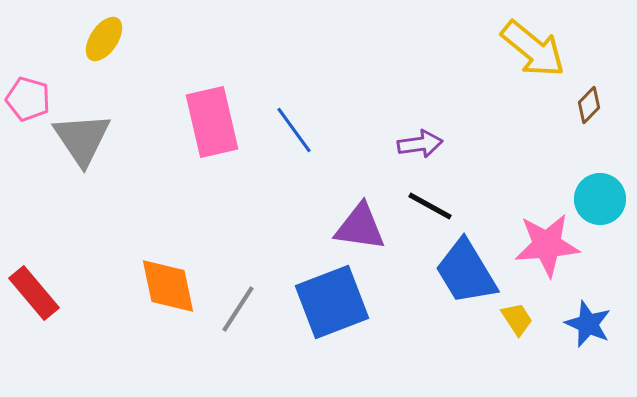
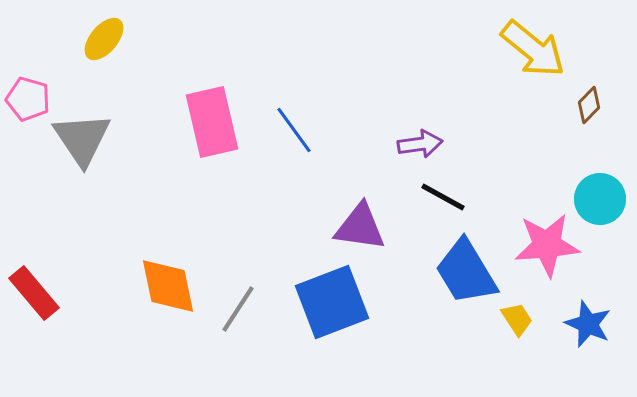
yellow ellipse: rotated 6 degrees clockwise
black line: moved 13 px right, 9 px up
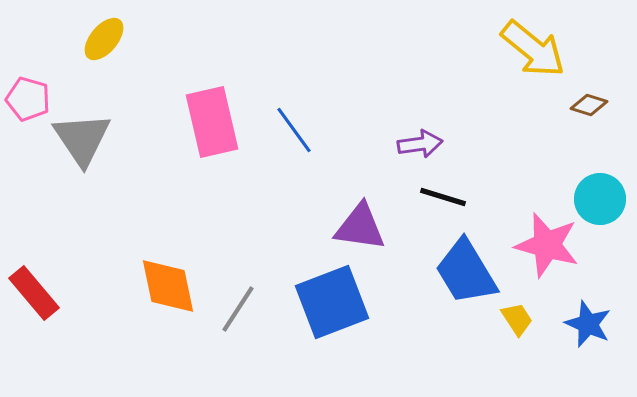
brown diamond: rotated 63 degrees clockwise
black line: rotated 12 degrees counterclockwise
pink star: rotated 20 degrees clockwise
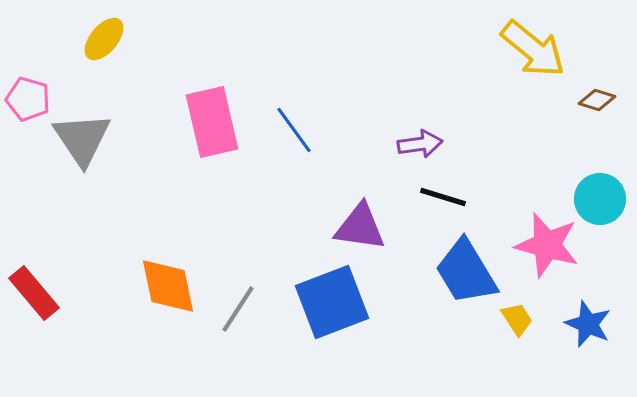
brown diamond: moved 8 px right, 5 px up
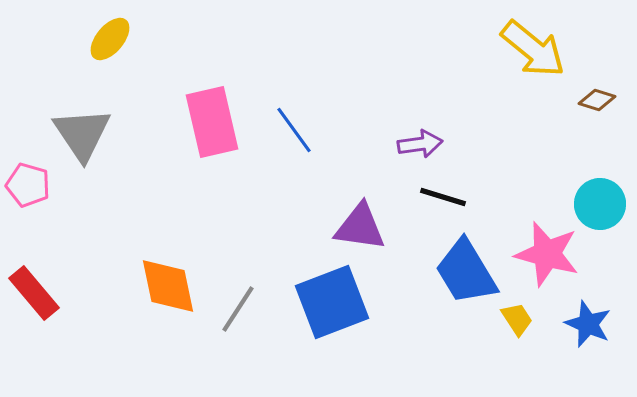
yellow ellipse: moved 6 px right
pink pentagon: moved 86 px down
gray triangle: moved 5 px up
cyan circle: moved 5 px down
pink star: moved 9 px down
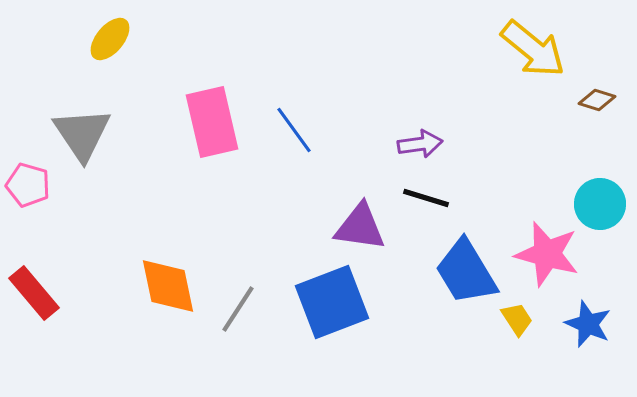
black line: moved 17 px left, 1 px down
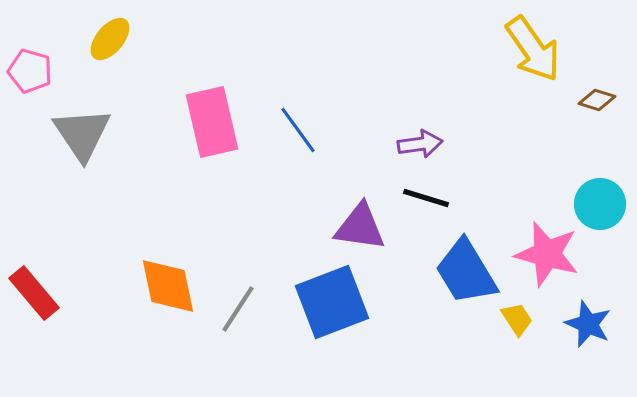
yellow arrow: rotated 16 degrees clockwise
blue line: moved 4 px right
pink pentagon: moved 2 px right, 114 px up
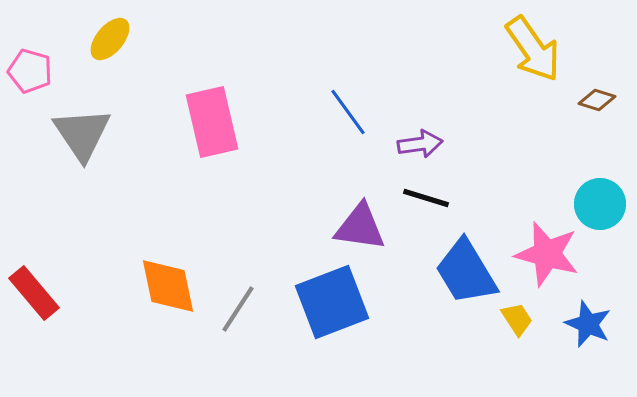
blue line: moved 50 px right, 18 px up
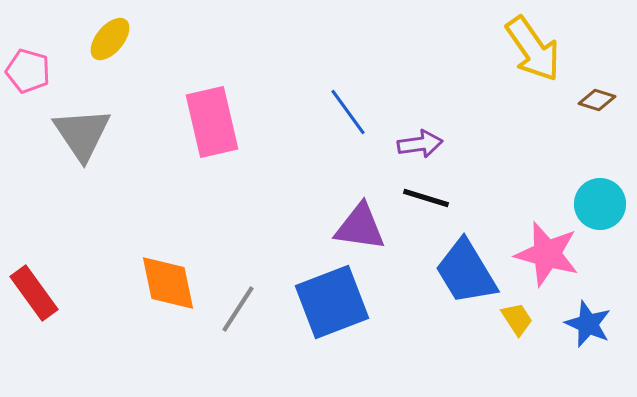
pink pentagon: moved 2 px left
orange diamond: moved 3 px up
red rectangle: rotated 4 degrees clockwise
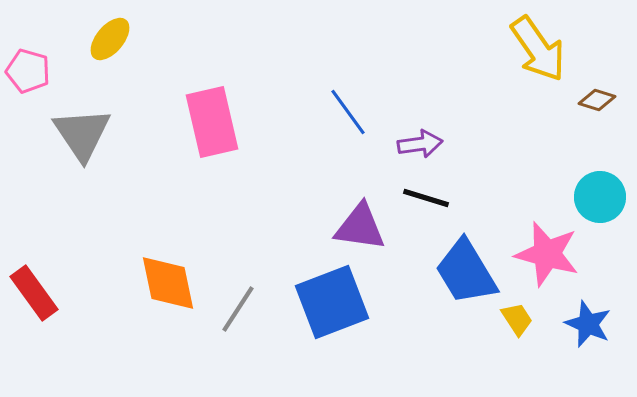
yellow arrow: moved 5 px right
cyan circle: moved 7 px up
